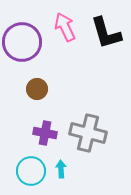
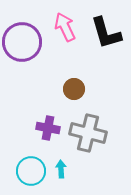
brown circle: moved 37 px right
purple cross: moved 3 px right, 5 px up
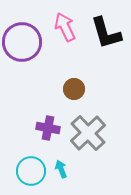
gray cross: rotated 33 degrees clockwise
cyan arrow: rotated 18 degrees counterclockwise
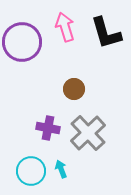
pink arrow: rotated 8 degrees clockwise
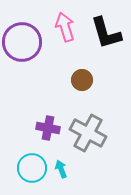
brown circle: moved 8 px right, 9 px up
gray cross: rotated 18 degrees counterclockwise
cyan circle: moved 1 px right, 3 px up
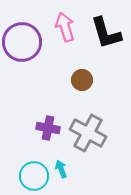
cyan circle: moved 2 px right, 8 px down
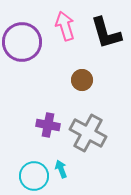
pink arrow: moved 1 px up
purple cross: moved 3 px up
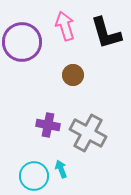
brown circle: moved 9 px left, 5 px up
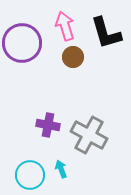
purple circle: moved 1 px down
brown circle: moved 18 px up
gray cross: moved 1 px right, 2 px down
cyan circle: moved 4 px left, 1 px up
